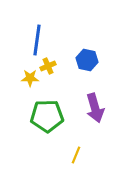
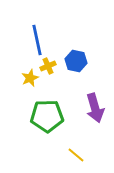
blue line: rotated 20 degrees counterclockwise
blue hexagon: moved 11 px left, 1 px down
yellow star: rotated 24 degrees counterclockwise
yellow line: rotated 72 degrees counterclockwise
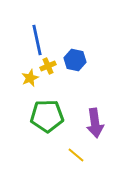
blue hexagon: moved 1 px left, 1 px up
purple arrow: moved 15 px down; rotated 8 degrees clockwise
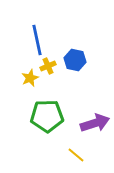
purple arrow: rotated 100 degrees counterclockwise
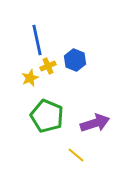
blue hexagon: rotated 10 degrees clockwise
green pentagon: rotated 24 degrees clockwise
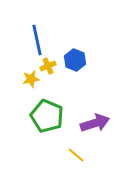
yellow star: moved 1 px right, 1 px down; rotated 12 degrees clockwise
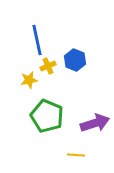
yellow star: moved 2 px left, 1 px down
yellow line: rotated 36 degrees counterclockwise
